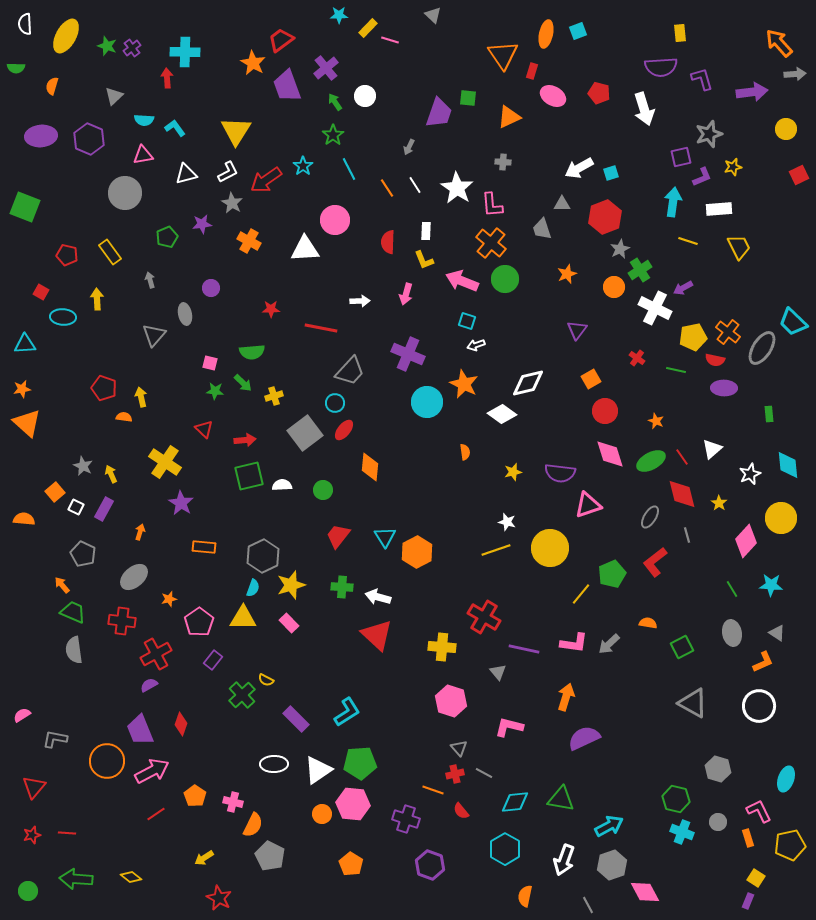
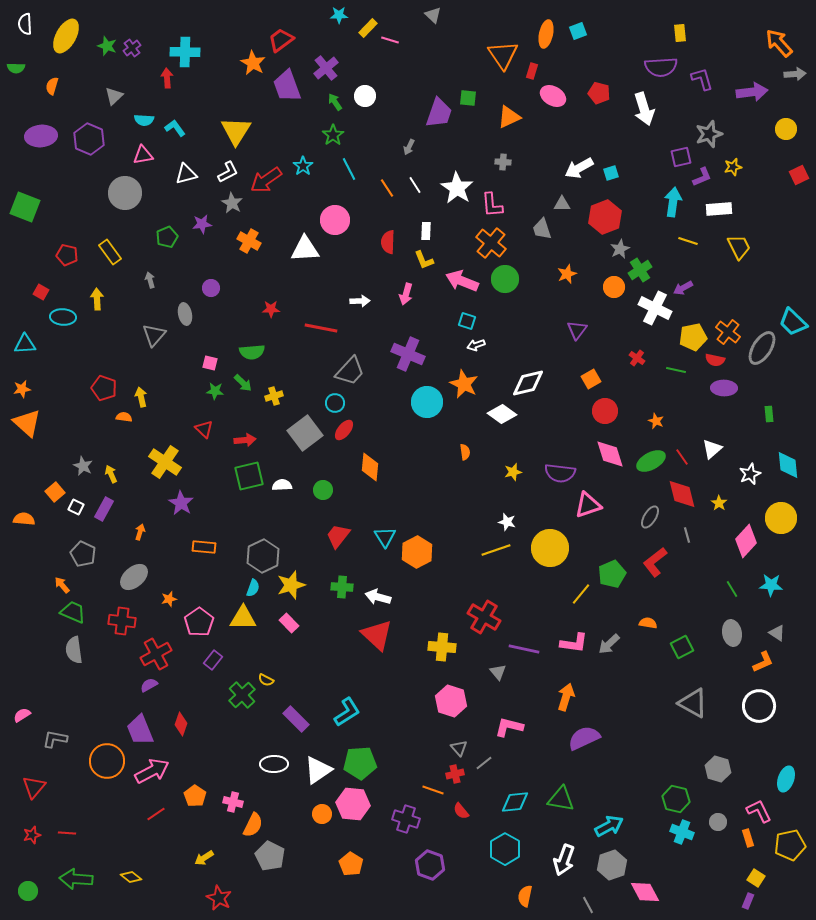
gray line at (484, 773): moved 10 px up; rotated 66 degrees counterclockwise
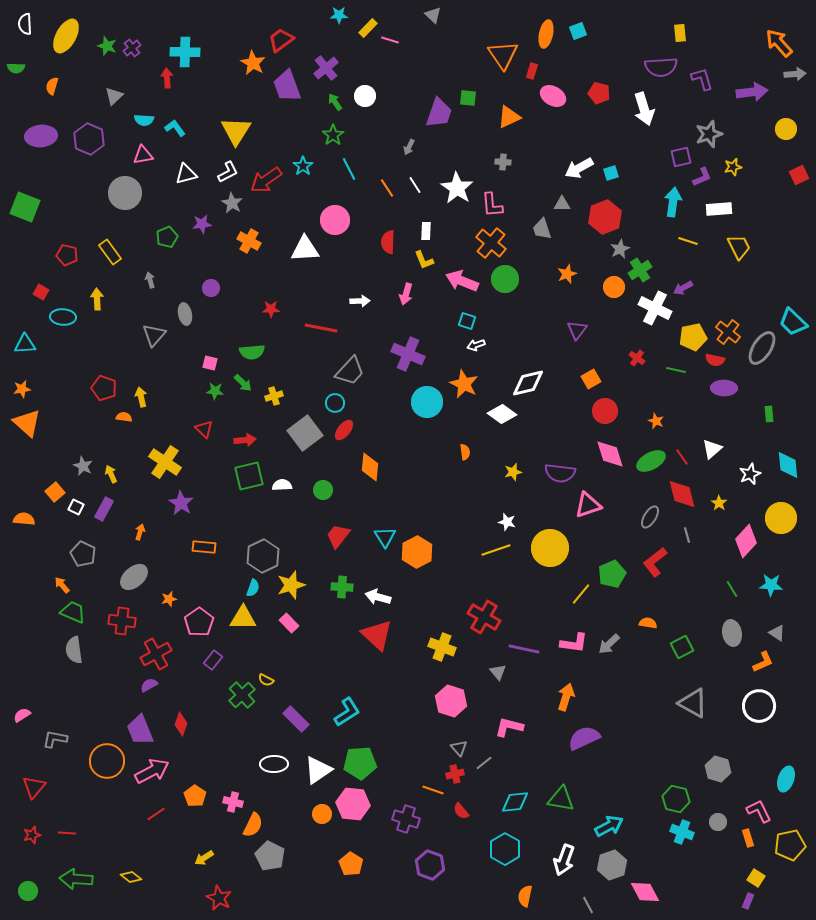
yellow cross at (442, 647): rotated 16 degrees clockwise
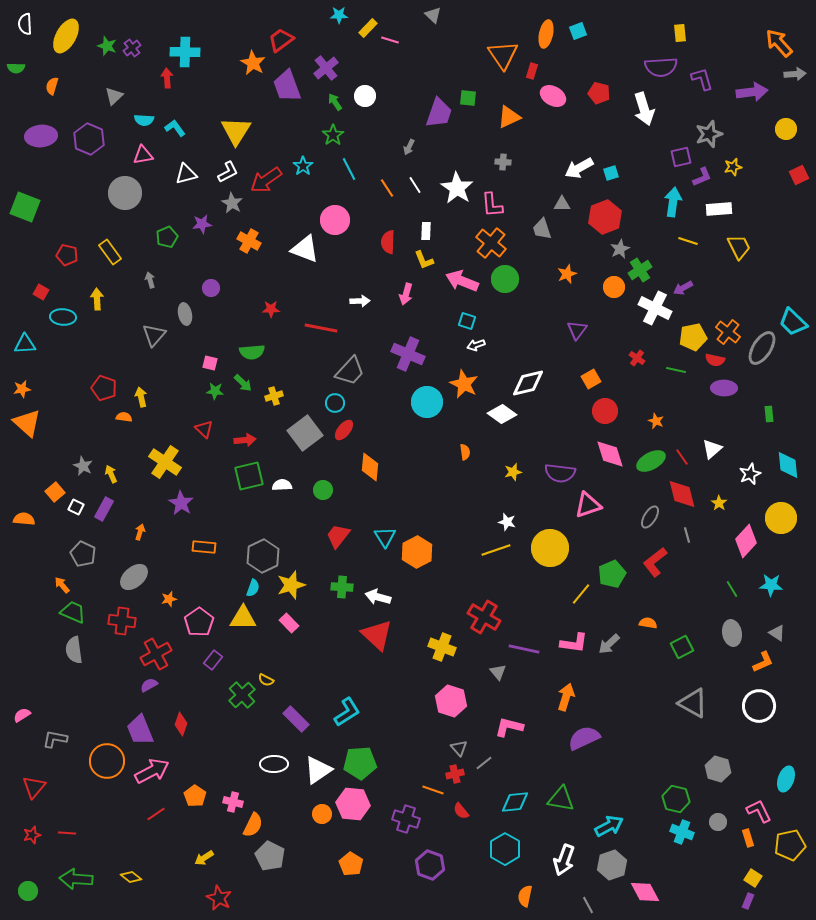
white triangle at (305, 249): rotated 24 degrees clockwise
yellow square at (756, 878): moved 3 px left
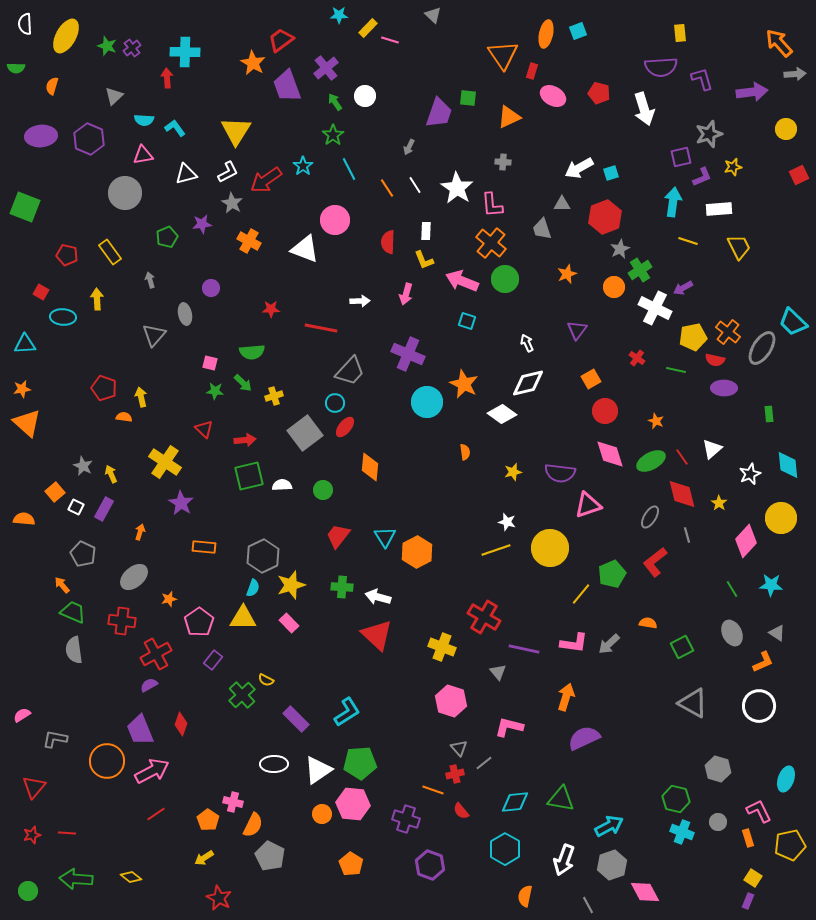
white arrow at (476, 345): moved 51 px right, 2 px up; rotated 84 degrees clockwise
red ellipse at (344, 430): moved 1 px right, 3 px up
gray ellipse at (732, 633): rotated 15 degrees counterclockwise
orange pentagon at (195, 796): moved 13 px right, 24 px down
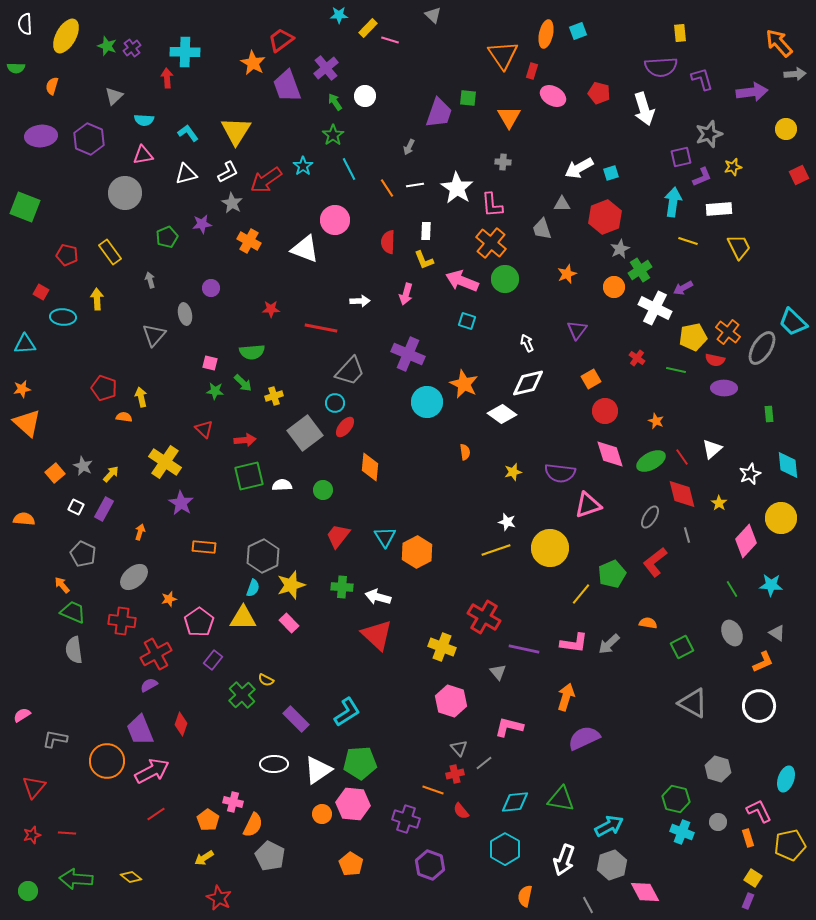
orange triangle at (509, 117): rotated 35 degrees counterclockwise
cyan L-shape at (175, 128): moved 13 px right, 5 px down
white line at (415, 185): rotated 66 degrees counterclockwise
yellow arrow at (111, 474): rotated 66 degrees clockwise
orange square at (55, 492): moved 19 px up
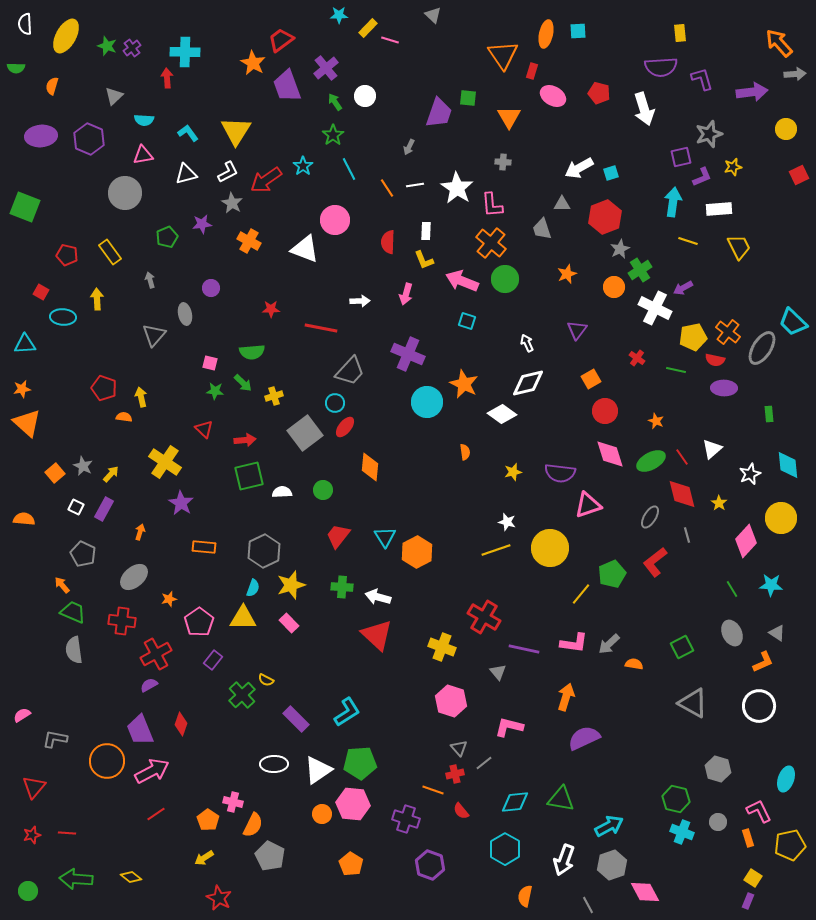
cyan square at (578, 31): rotated 18 degrees clockwise
white semicircle at (282, 485): moved 7 px down
gray hexagon at (263, 556): moved 1 px right, 5 px up
orange semicircle at (648, 623): moved 14 px left, 41 px down
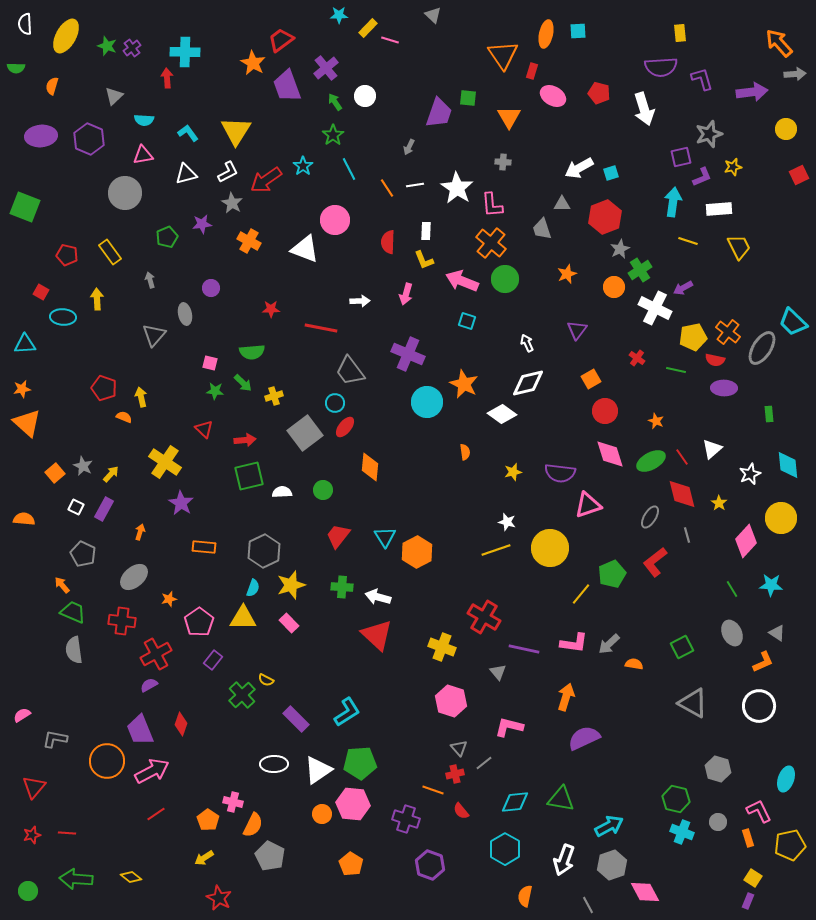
gray trapezoid at (350, 371): rotated 100 degrees clockwise
orange semicircle at (124, 417): rotated 14 degrees clockwise
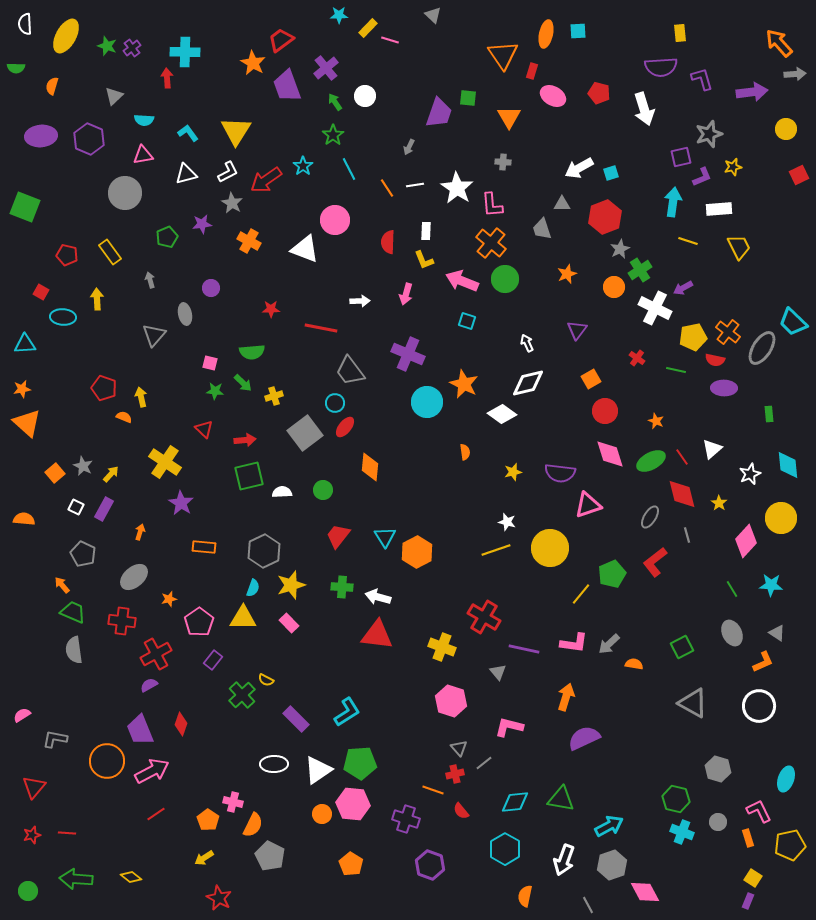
red triangle at (377, 635): rotated 36 degrees counterclockwise
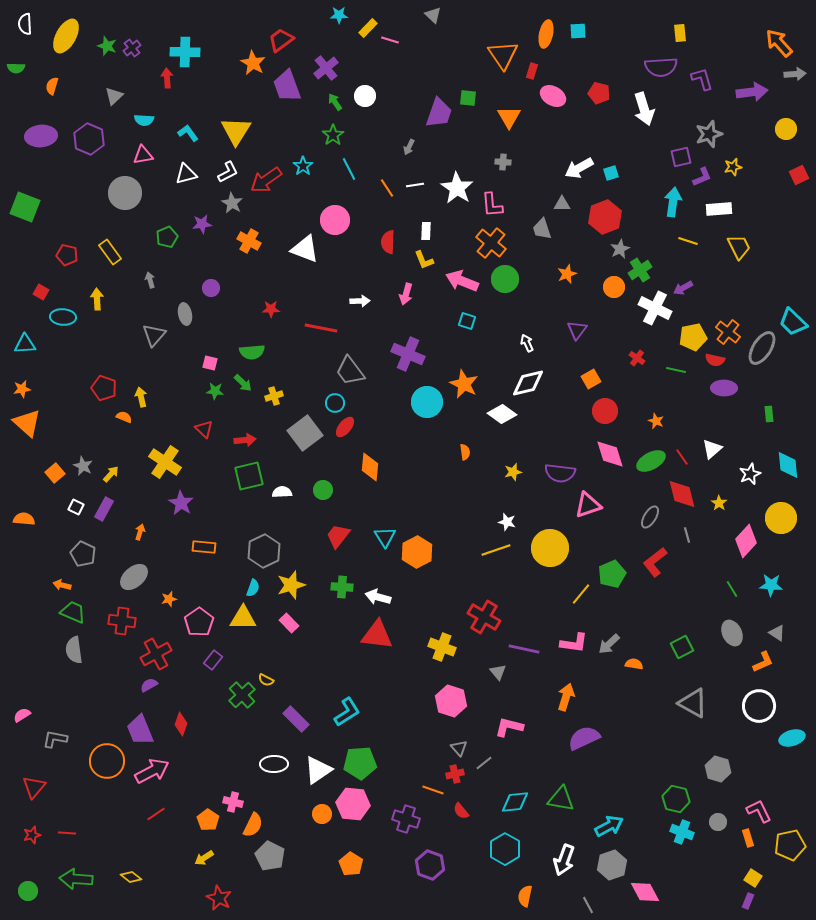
orange arrow at (62, 585): rotated 36 degrees counterclockwise
cyan ellipse at (786, 779): moved 6 px right, 41 px up; rotated 55 degrees clockwise
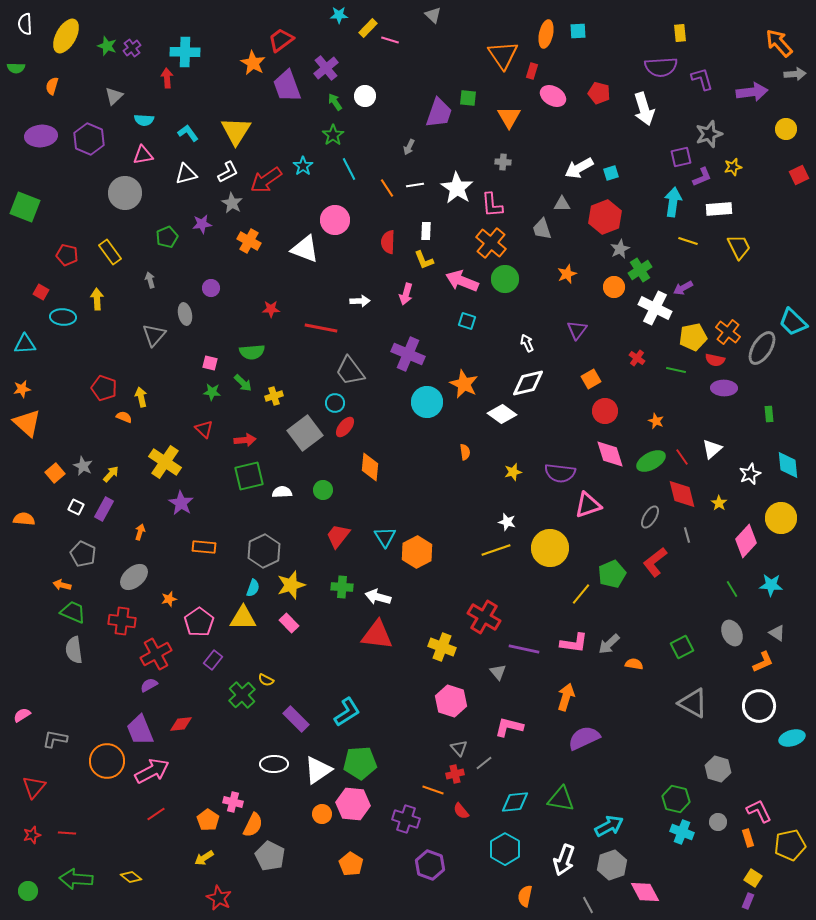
green star at (215, 391): moved 3 px left, 1 px down
red diamond at (181, 724): rotated 65 degrees clockwise
